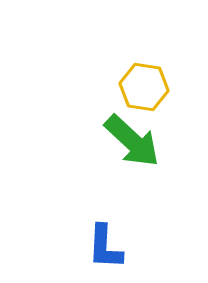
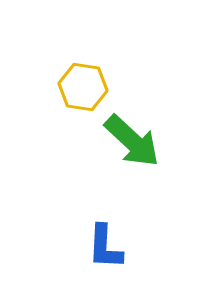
yellow hexagon: moved 61 px left
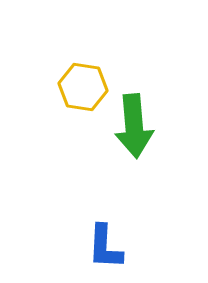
green arrow: moved 2 px right, 15 px up; rotated 42 degrees clockwise
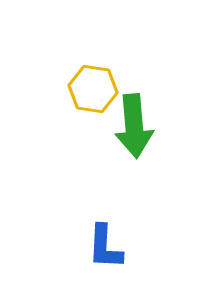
yellow hexagon: moved 10 px right, 2 px down
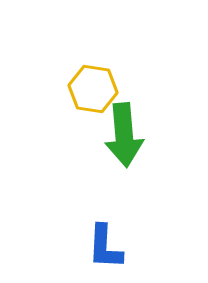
green arrow: moved 10 px left, 9 px down
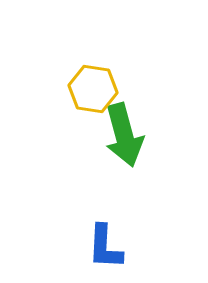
green arrow: rotated 10 degrees counterclockwise
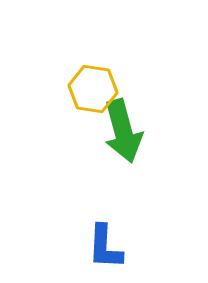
green arrow: moved 1 px left, 4 px up
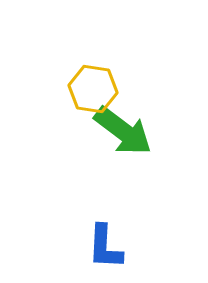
green arrow: rotated 38 degrees counterclockwise
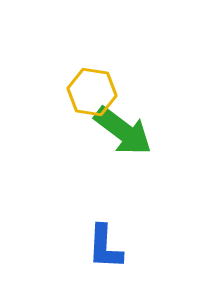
yellow hexagon: moved 1 px left, 3 px down
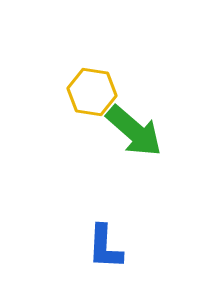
green arrow: moved 11 px right; rotated 4 degrees clockwise
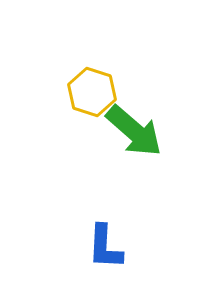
yellow hexagon: rotated 9 degrees clockwise
